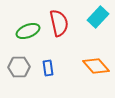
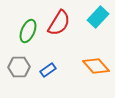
red semicircle: rotated 44 degrees clockwise
green ellipse: rotated 45 degrees counterclockwise
blue rectangle: moved 2 px down; rotated 63 degrees clockwise
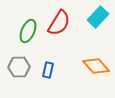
blue rectangle: rotated 42 degrees counterclockwise
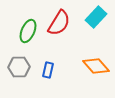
cyan rectangle: moved 2 px left
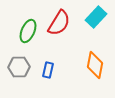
orange diamond: moved 1 px left, 1 px up; rotated 52 degrees clockwise
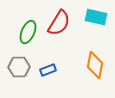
cyan rectangle: rotated 60 degrees clockwise
green ellipse: moved 1 px down
blue rectangle: rotated 56 degrees clockwise
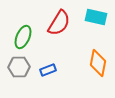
green ellipse: moved 5 px left, 5 px down
orange diamond: moved 3 px right, 2 px up
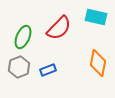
red semicircle: moved 5 px down; rotated 12 degrees clockwise
gray hexagon: rotated 20 degrees counterclockwise
